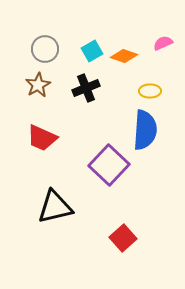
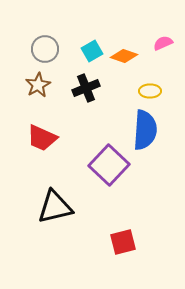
red square: moved 4 px down; rotated 28 degrees clockwise
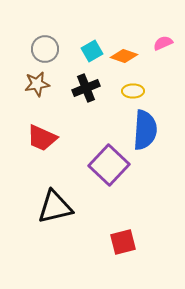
brown star: moved 1 px left, 1 px up; rotated 20 degrees clockwise
yellow ellipse: moved 17 px left
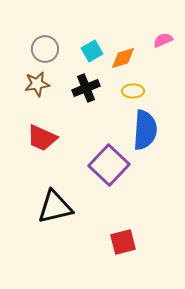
pink semicircle: moved 3 px up
orange diamond: moved 1 px left, 2 px down; rotated 36 degrees counterclockwise
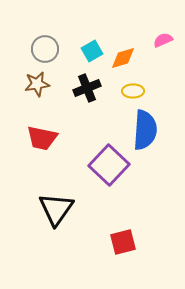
black cross: moved 1 px right
red trapezoid: rotated 12 degrees counterclockwise
black triangle: moved 1 px right, 2 px down; rotated 42 degrees counterclockwise
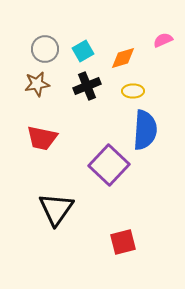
cyan square: moved 9 px left
black cross: moved 2 px up
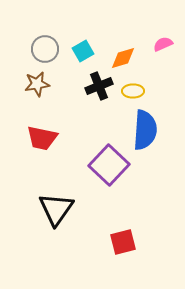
pink semicircle: moved 4 px down
black cross: moved 12 px right
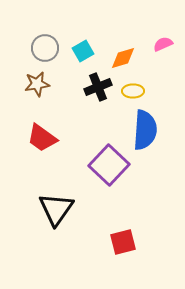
gray circle: moved 1 px up
black cross: moved 1 px left, 1 px down
red trapezoid: rotated 24 degrees clockwise
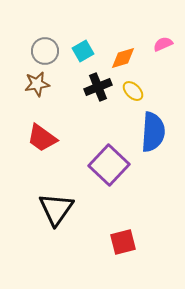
gray circle: moved 3 px down
yellow ellipse: rotated 45 degrees clockwise
blue semicircle: moved 8 px right, 2 px down
